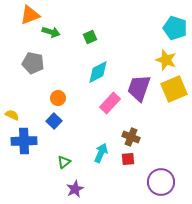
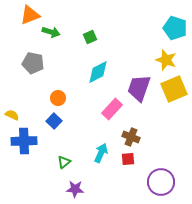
pink rectangle: moved 2 px right, 6 px down
purple star: rotated 30 degrees clockwise
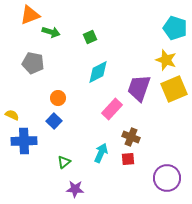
purple circle: moved 6 px right, 4 px up
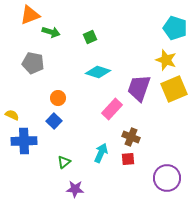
cyan diamond: rotated 45 degrees clockwise
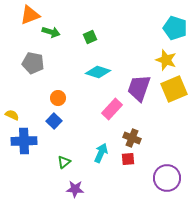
brown cross: moved 1 px right, 1 px down
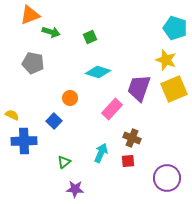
orange circle: moved 12 px right
red square: moved 2 px down
